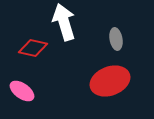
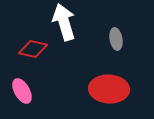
red diamond: moved 1 px down
red ellipse: moved 1 px left, 8 px down; rotated 24 degrees clockwise
pink ellipse: rotated 25 degrees clockwise
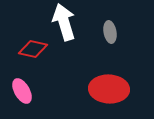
gray ellipse: moved 6 px left, 7 px up
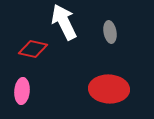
white arrow: rotated 9 degrees counterclockwise
pink ellipse: rotated 35 degrees clockwise
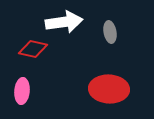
white arrow: rotated 108 degrees clockwise
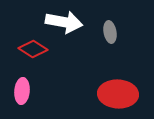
white arrow: rotated 18 degrees clockwise
red diamond: rotated 20 degrees clockwise
red ellipse: moved 9 px right, 5 px down
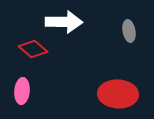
white arrow: rotated 9 degrees counterclockwise
gray ellipse: moved 19 px right, 1 px up
red diamond: rotated 8 degrees clockwise
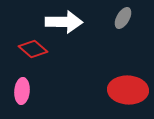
gray ellipse: moved 6 px left, 13 px up; rotated 40 degrees clockwise
red ellipse: moved 10 px right, 4 px up
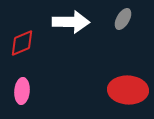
gray ellipse: moved 1 px down
white arrow: moved 7 px right
red diamond: moved 11 px left, 6 px up; rotated 64 degrees counterclockwise
